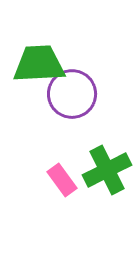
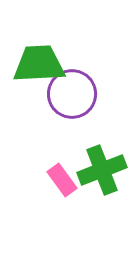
green cross: moved 5 px left; rotated 6 degrees clockwise
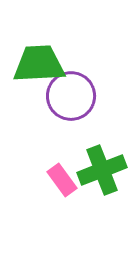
purple circle: moved 1 px left, 2 px down
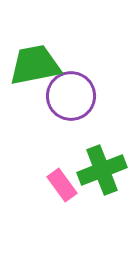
green trapezoid: moved 4 px left, 1 px down; rotated 8 degrees counterclockwise
pink rectangle: moved 5 px down
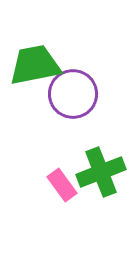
purple circle: moved 2 px right, 2 px up
green cross: moved 1 px left, 2 px down
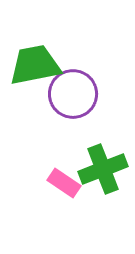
green cross: moved 2 px right, 3 px up
pink rectangle: moved 2 px right, 2 px up; rotated 20 degrees counterclockwise
